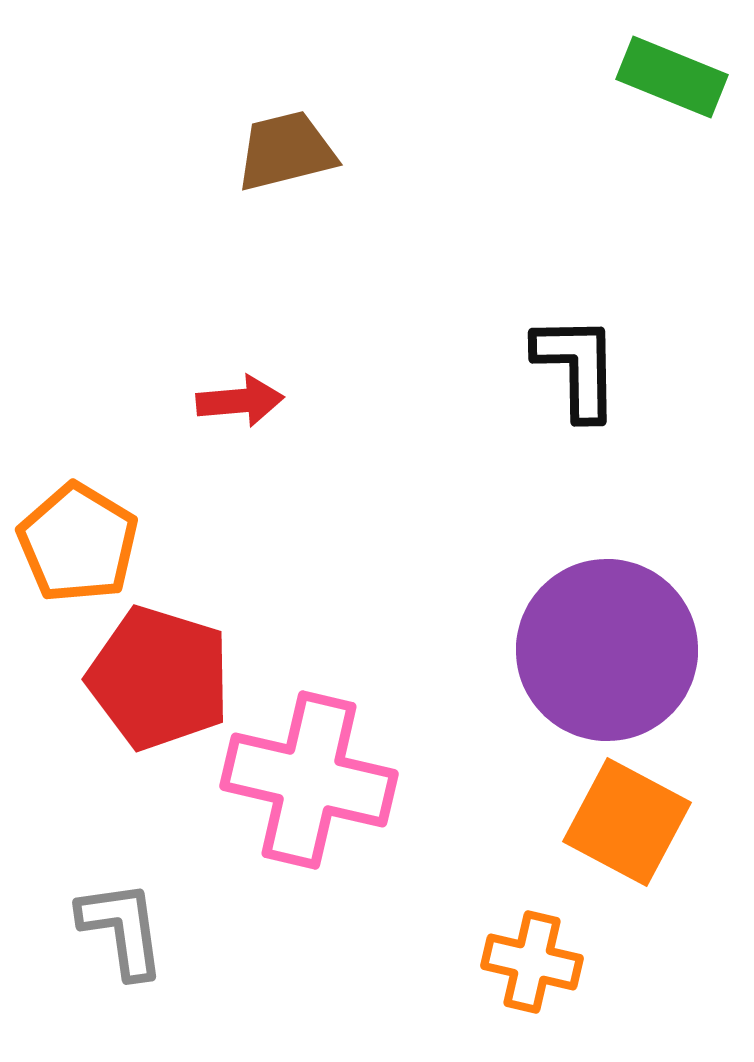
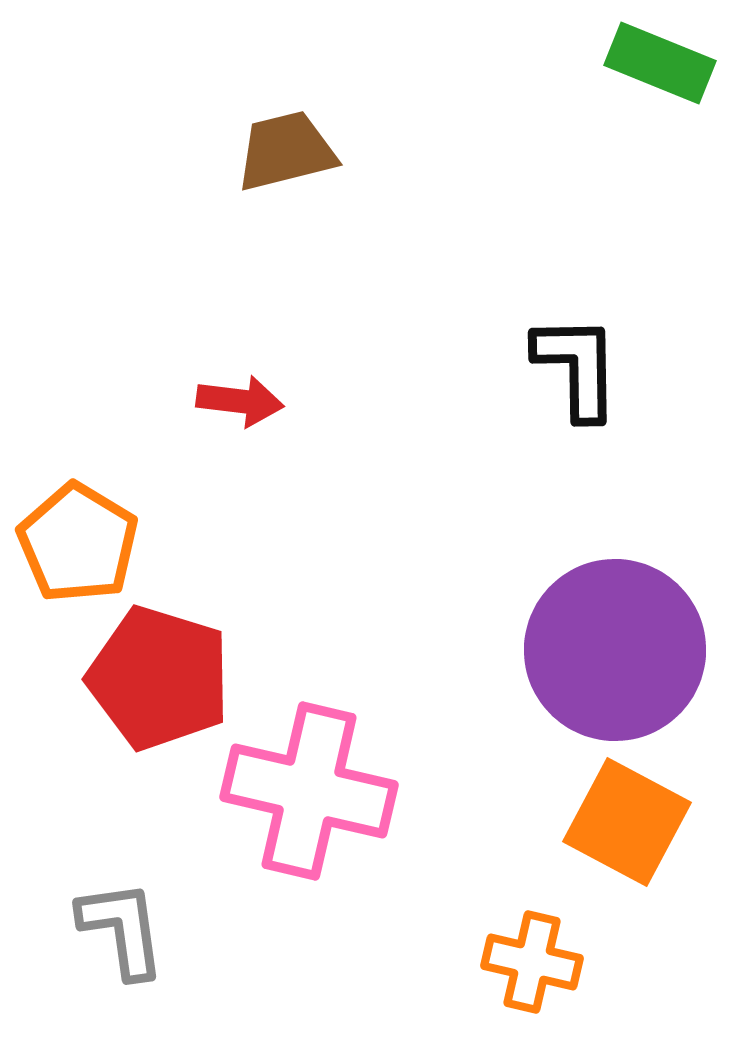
green rectangle: moved 12 px left, 14 px up
red arrow: rotated 12 degrees clockwise
purple circle: moved 8 px right
pink cross: moved 11 px down
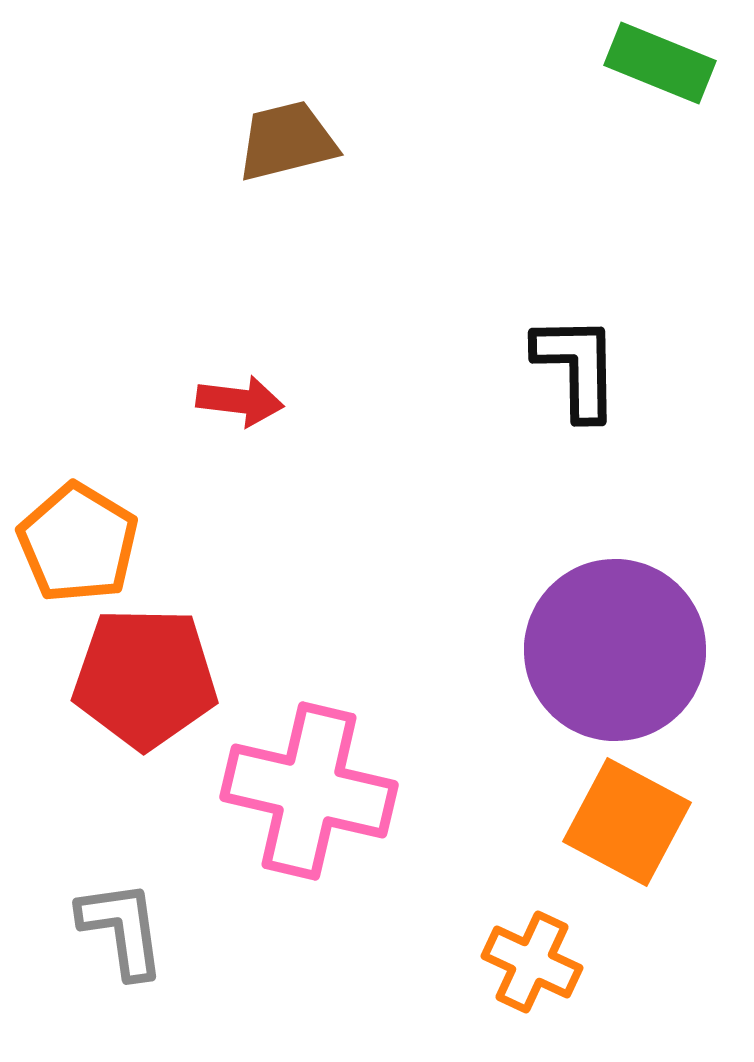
brown trapezoid: moved 1 px right, 10 px up
red pentagon: moved 14 px left; rotated 16 degrees counterclockwise
orange cross: rotated 12 degrees clockwise
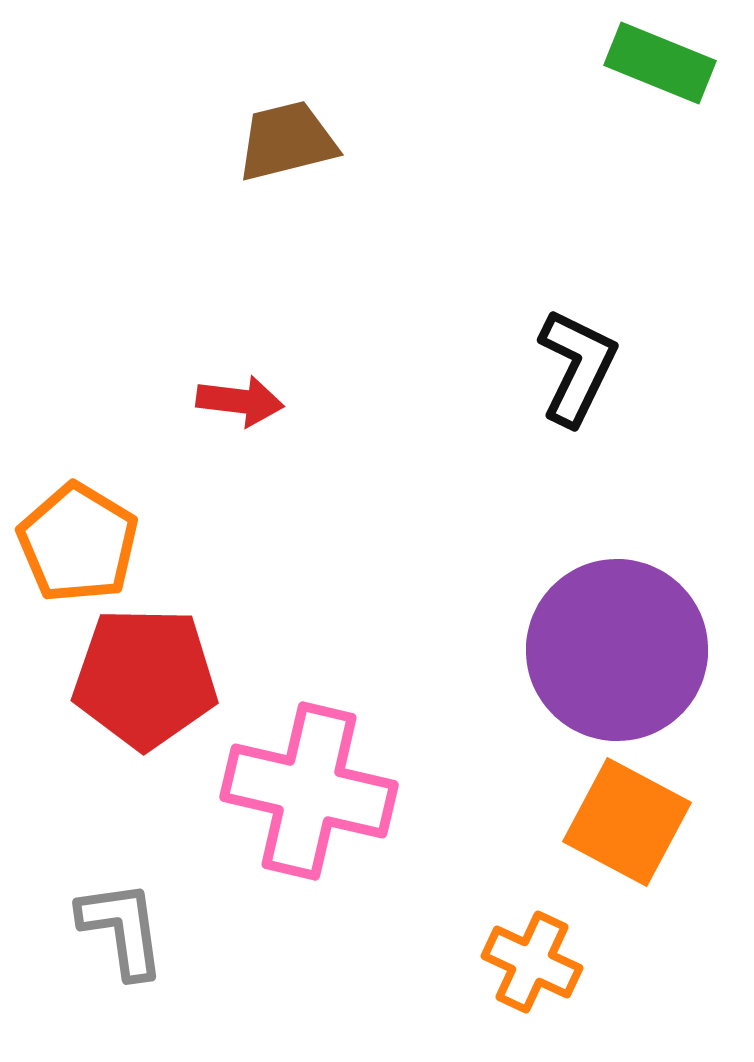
black L-shape: rotated 27 degrees clockwise
purple circle: moved 2 px right
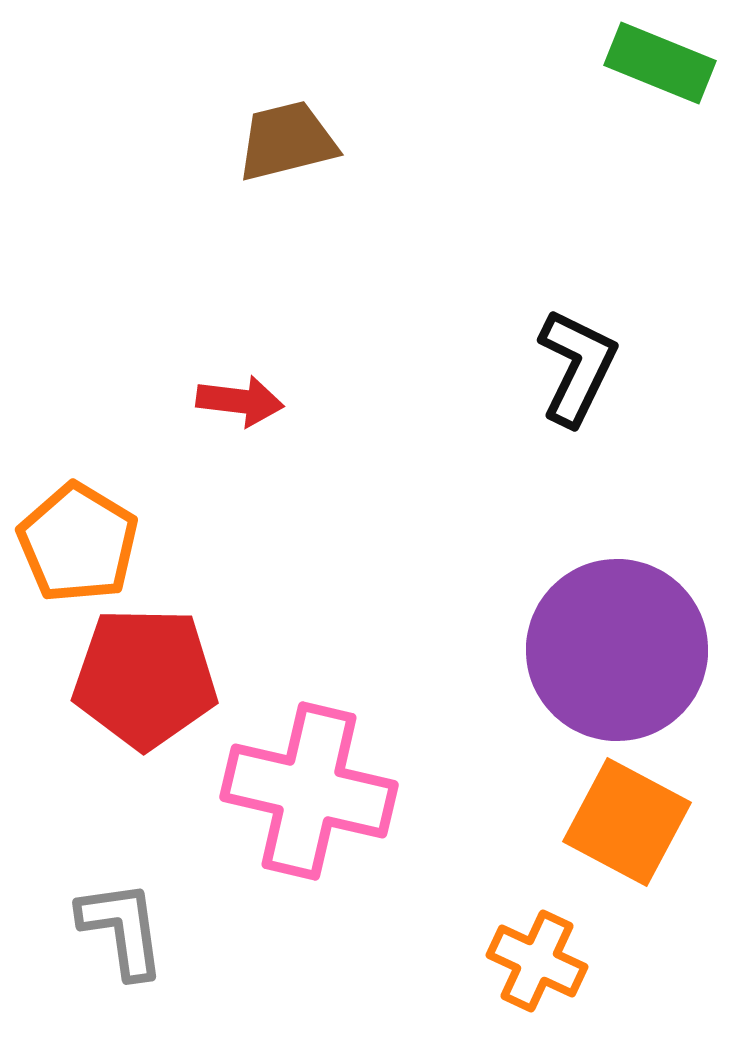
orange cross: moved 5 px right, 1 px up
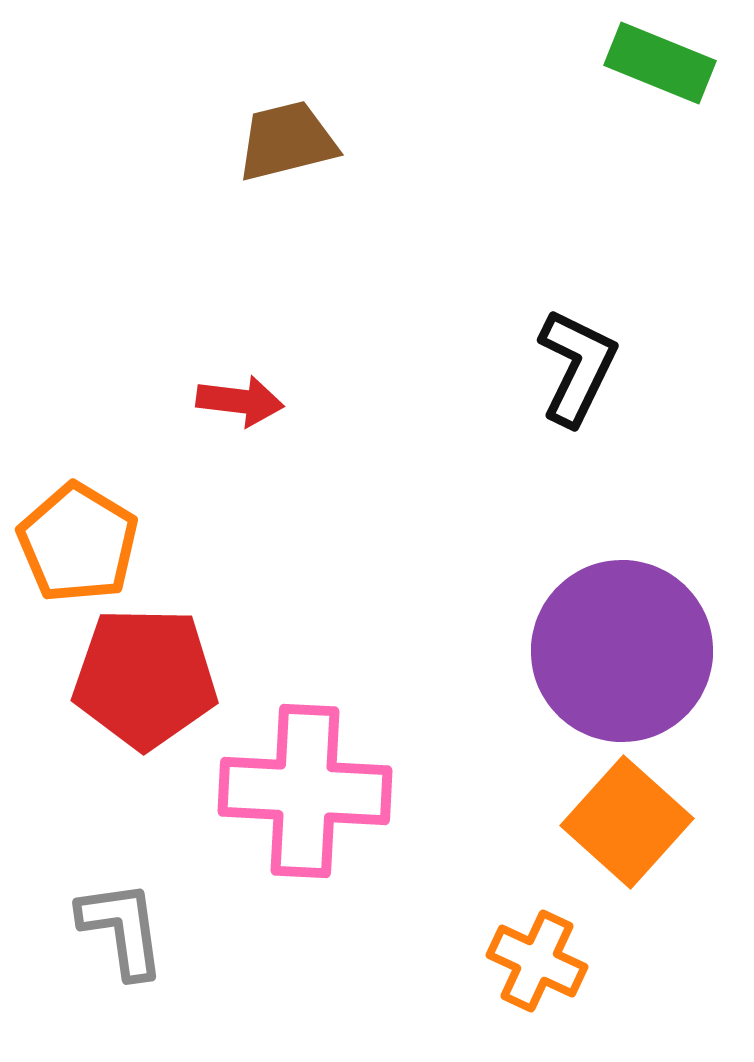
purple circle: moved 5 px right, 1 px down
pink cross: moved 4 px left; rotated 10 degrees counterclockwise
orange square: rotated 14 degrees clockwise
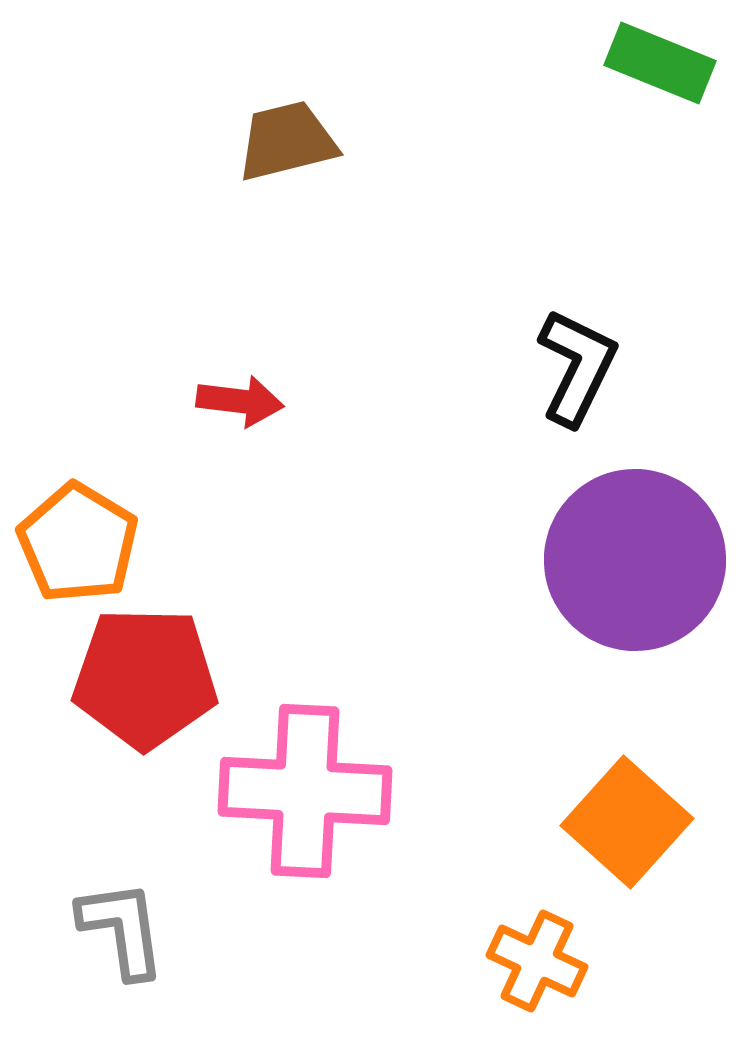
purple circle: moved 13 px right, 91 px up
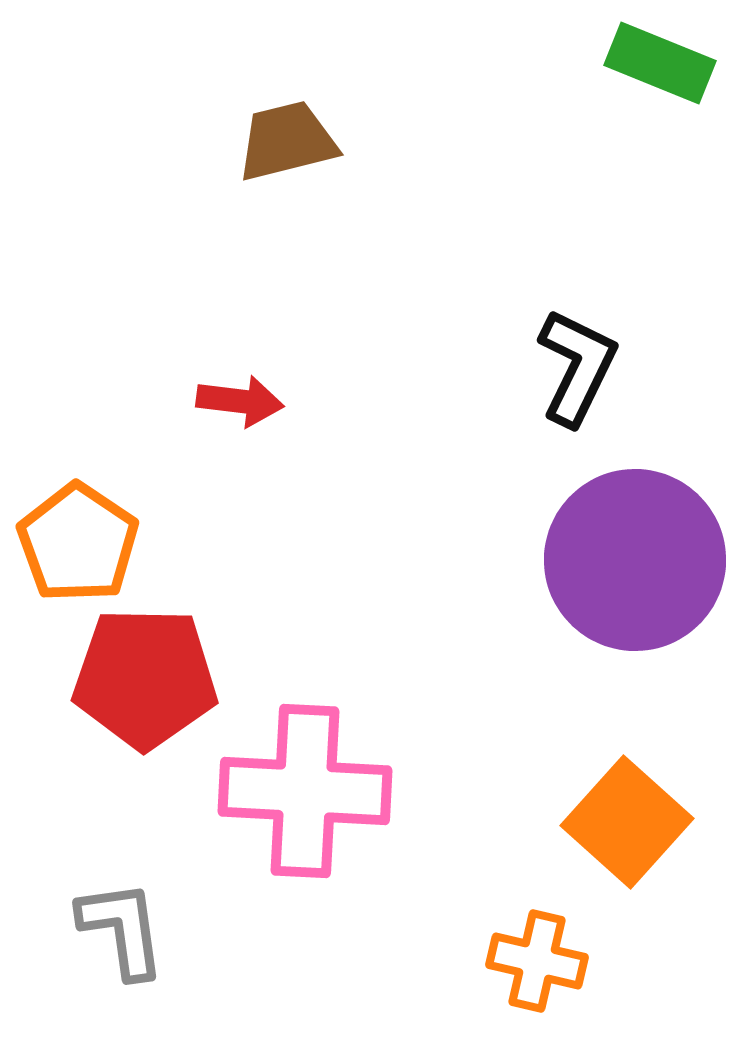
orange pentagon: rotated 3 degrees clockwise
orange cross: rotated 12 degrees counterclockwise
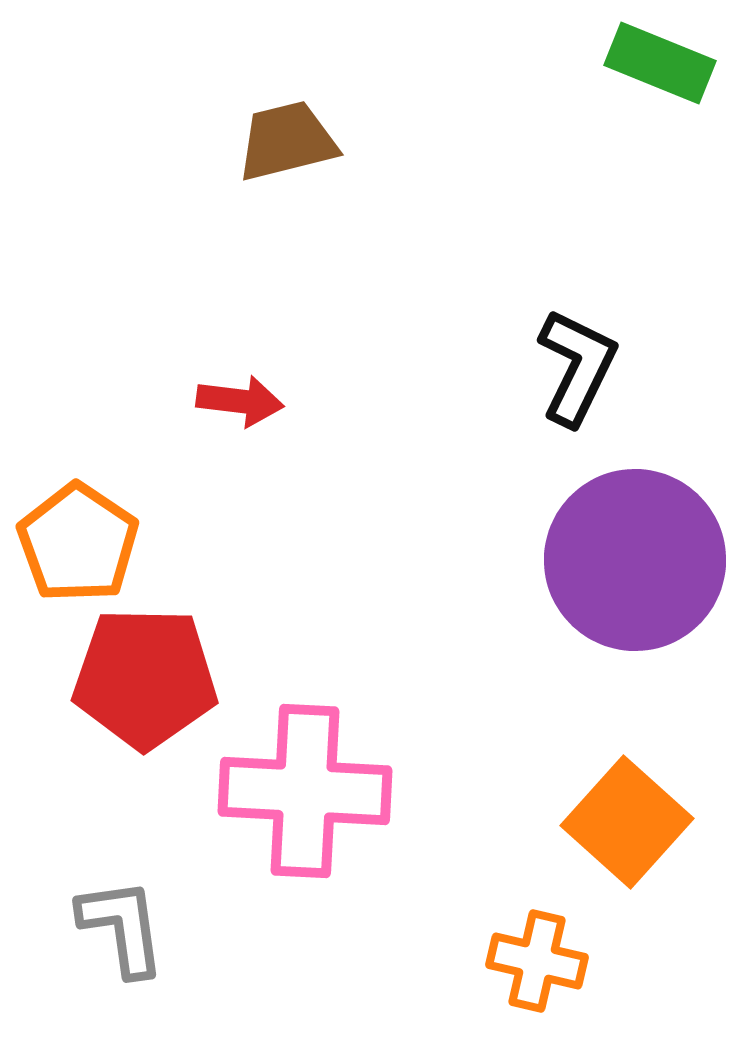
gray L-shape: moved 2 px up
